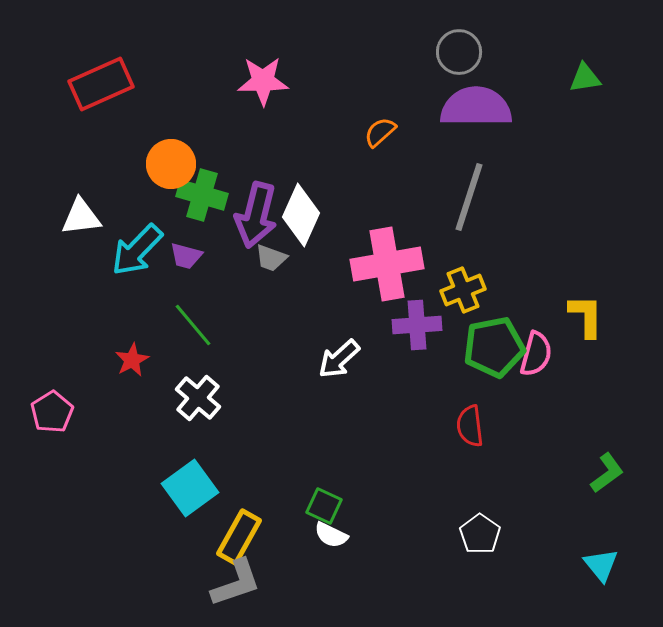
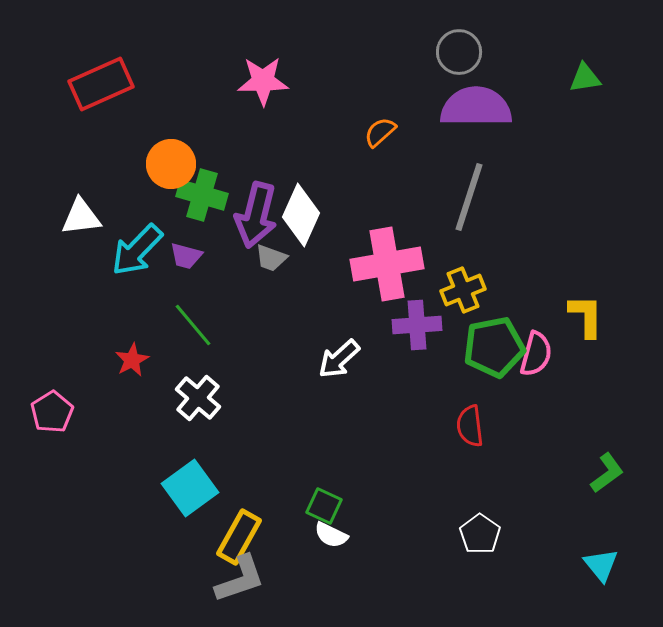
gray L-shape: moved 4 px right, 4 px up
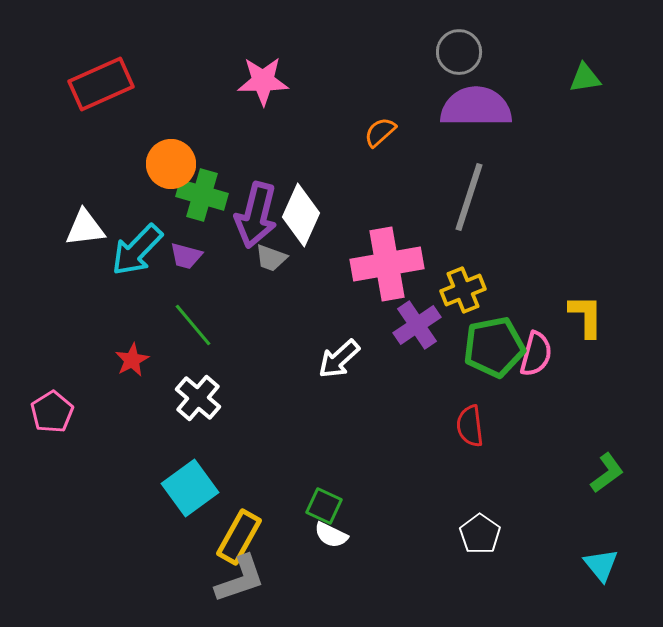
white triangle: moved 4 px right, 11 px down
purple cross: rotated 30 degrees counterclockwise
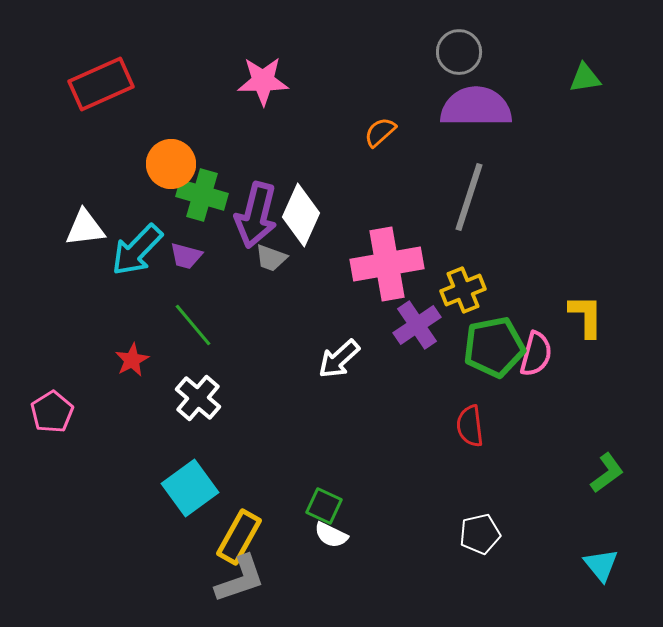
white pentagon: rotated 24 degrees clockwise
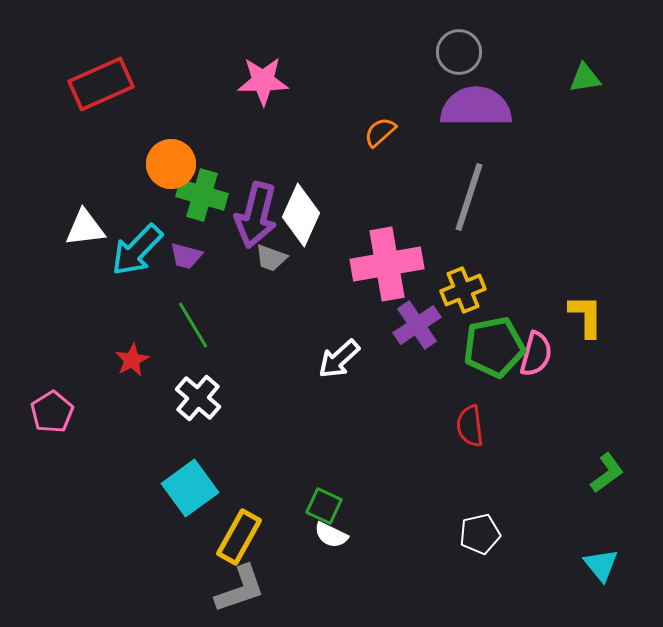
green line: rotated 9 degrees clockwise
gray L-shape: moved 10 px down
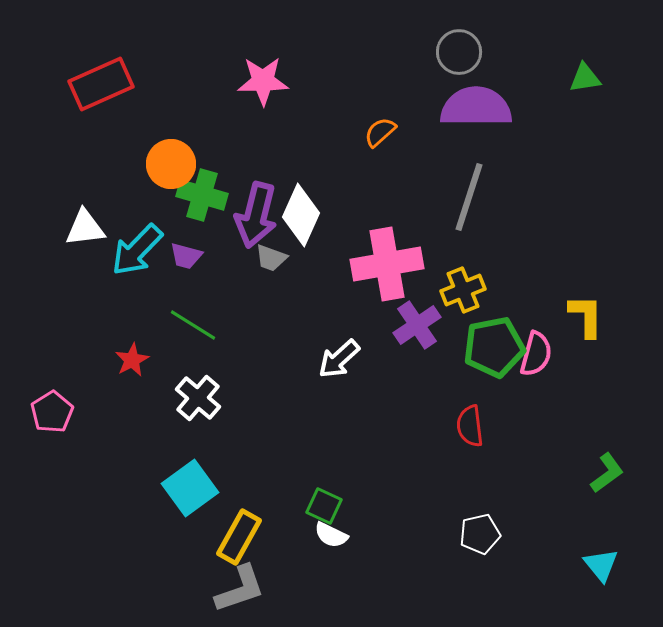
green line: rotated 27 degrees counterclockwise
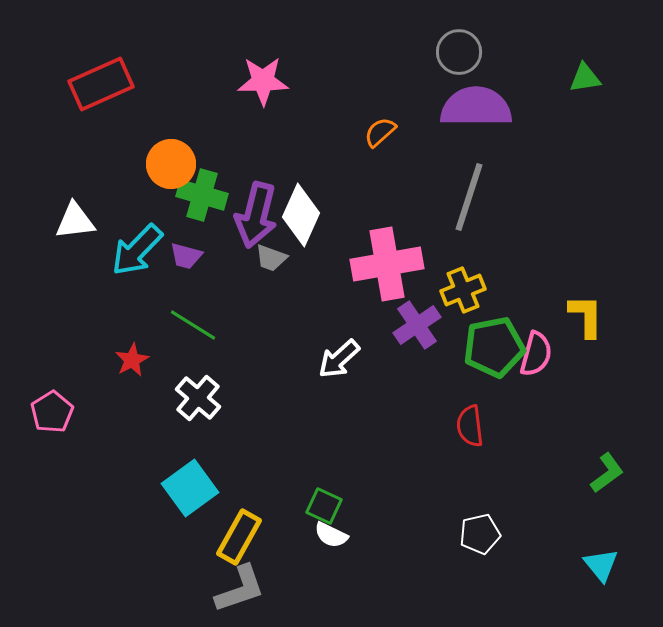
white triangle: moved 10 px left, 7 px up
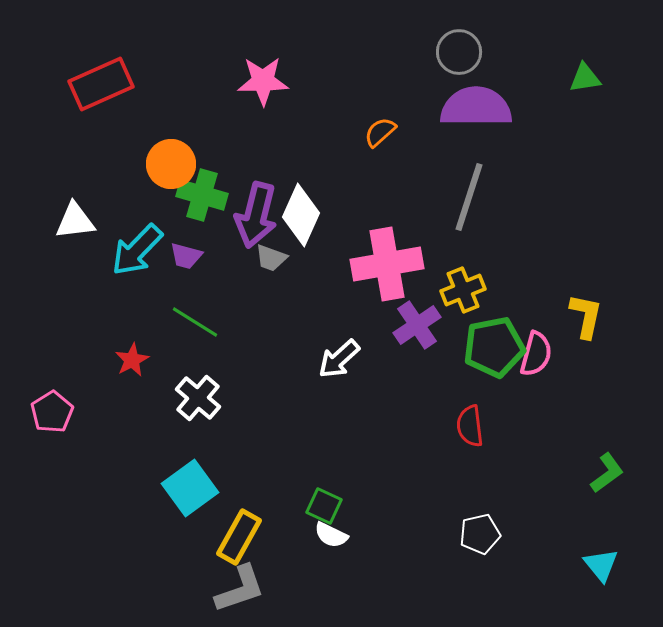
yellow L-shape: rotated 12 degrees clockwise
green line: moved 2 px right, 3 px up
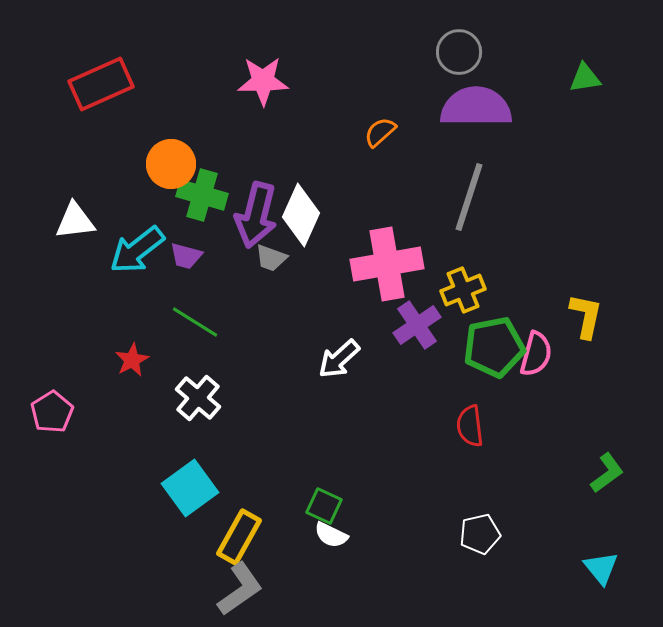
cyan arrow: rotated 8 degrees clockwise
cyan triangle: moved 3 px down
gray L-shape: rotated 16 degrees counterclockwise
